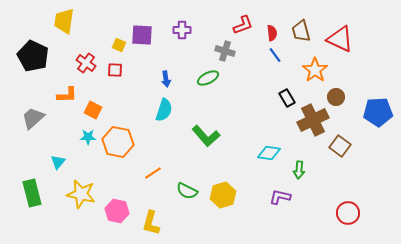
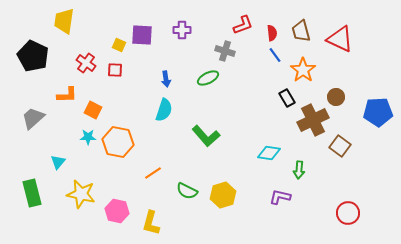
orange star: moved 12 px left
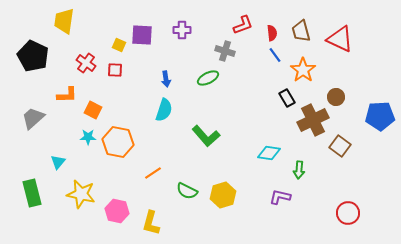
blue pentagon: moved 2 px right, 4 px down
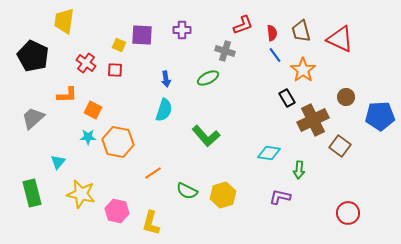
brown circle: moved 10 px right
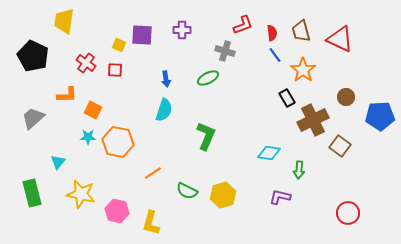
green L-shape: rotated 116 degrees counterclockwise
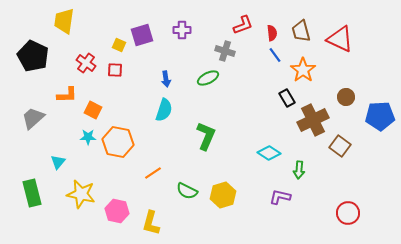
purple square: rotated 20 degrees counterclockwise
cyan diamond: rotated 25 degrees clockwise
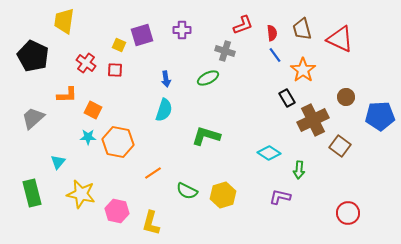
brown trapezoid: moved 1 px right, 2 px up
green L-shape: rotated 96 degrees counterclockwise
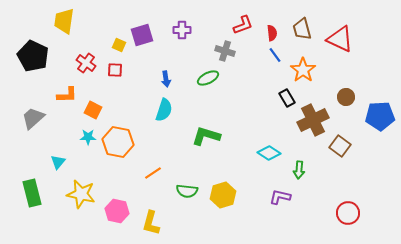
green semicircle: rotated 20 degrees counterclockwise
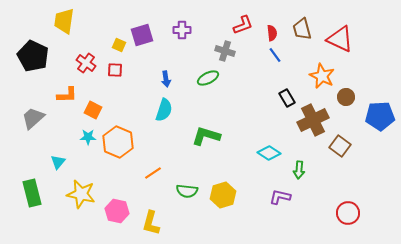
orange star: moved 19 px right, 6 px down; rotated 10 degrees counterclockwise
orange hexagon: rotated 12 degrees clockwise
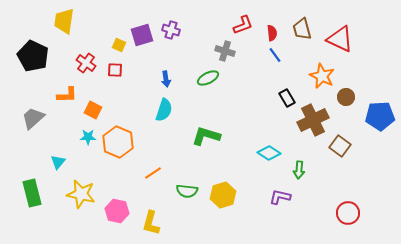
purple cross: moved 11 px left; rotated 18 degrees clockwise
